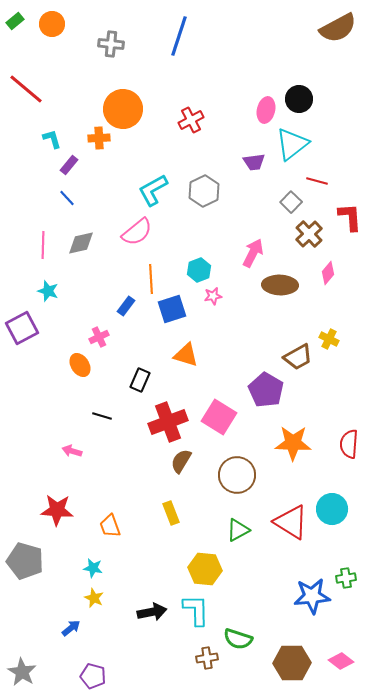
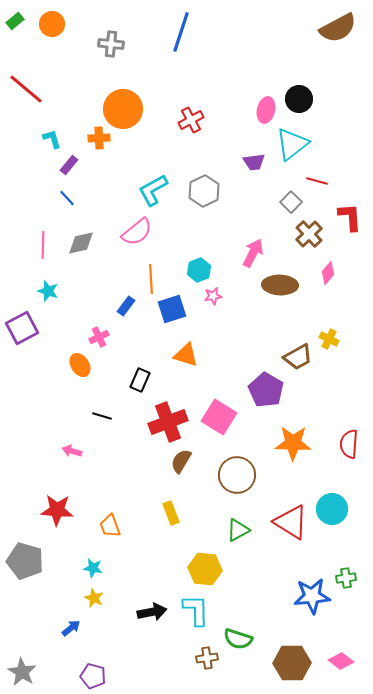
blue line at (179, 36): moved 2 px right, 4 px up
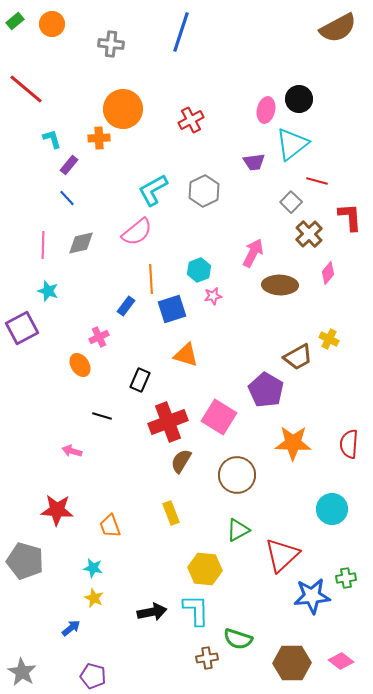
red triangle at (291, 522): moved 9 px left, 33 px down; rotated 45 degrees clockwise
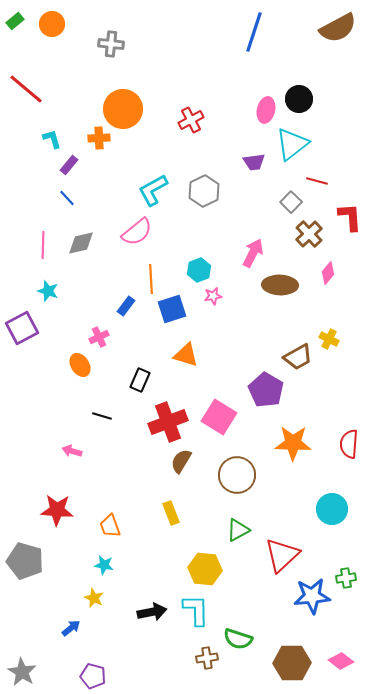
blue line at (181, 32): moved 73 px right
cyan star at (93, 568): moved 11 px right, 3 px up
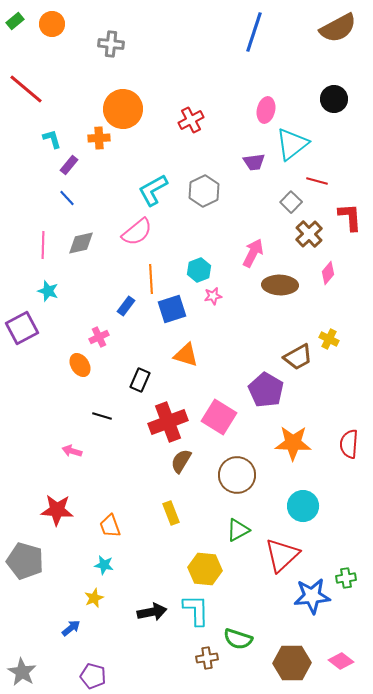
black circle at (299, 99): moved 35 px right
cyan circle at (332, 509): moved 29 px left, 3 px up
yellow star at (94, 598): rotated 24 degrees clockwise
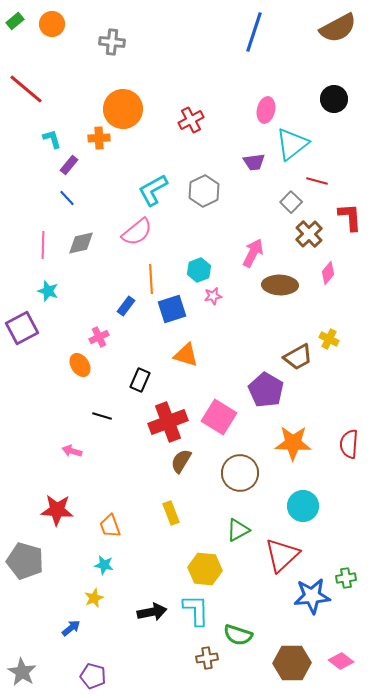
gray cross at (111, 44): moved 1 px right, 2 px up
brown circle at (237, 475): moved 3 px right, 2 px up
green semicircle at (238, 639): moved 4 px up
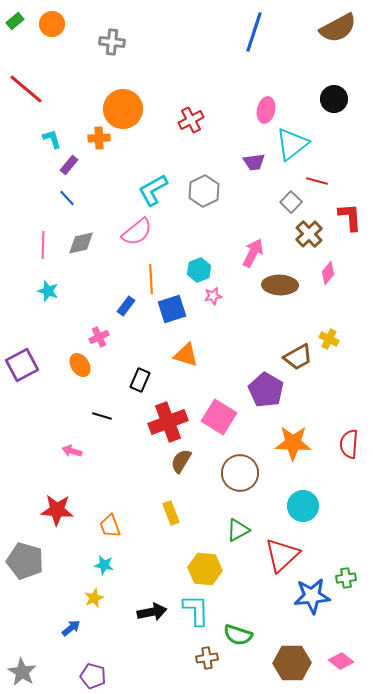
purple square at (22, 328): moved 37 px down
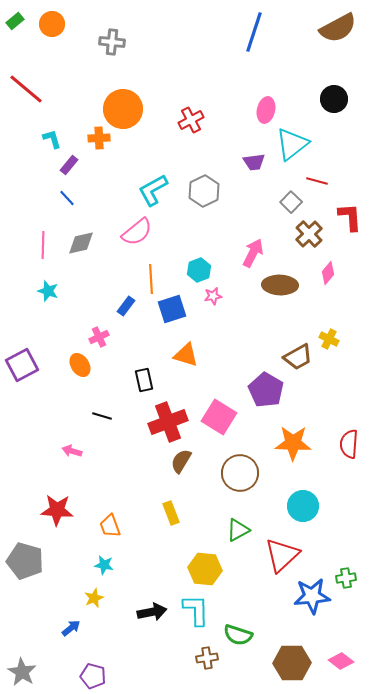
black rectangle at (140, 380): moved 4 px right; rotated 35 degrees counterclockwise
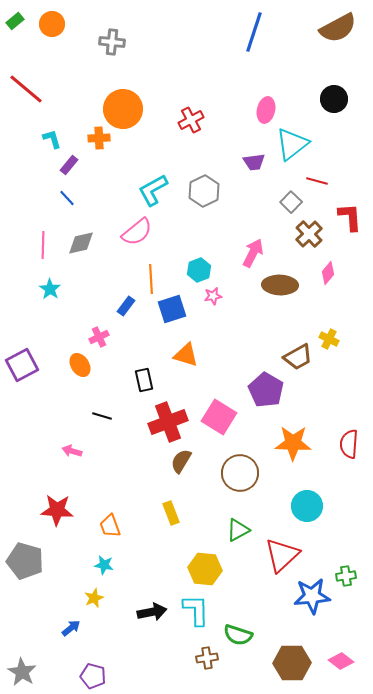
cyan star at (48, 291): moved 2 px right, 2 px up; rotated 15 degrees clockwise
cyan circle at (303, 506): moved 4 px right
green cross at (346, 578): moved 2 px up
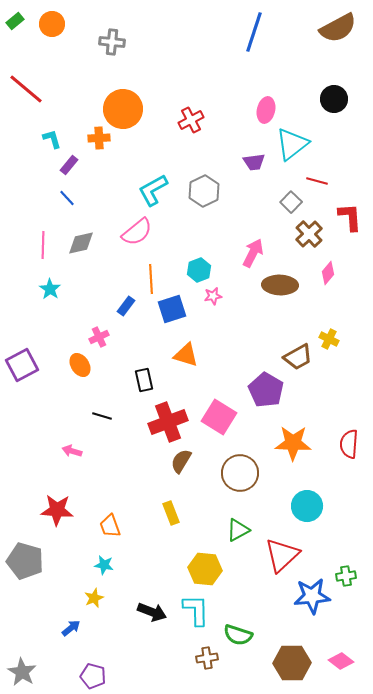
black arrow at (152, 612): rotated 32 degrees clockwise
